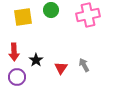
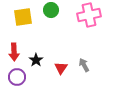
pink cross: moved 1 px right
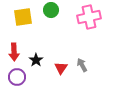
pink cross: moved 2 px down
gray arrow: moved 2 px left
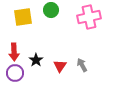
red triangle: moved 1 px left, 2 px up
purple circle: moved 2 px left, 4 px up
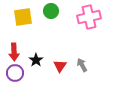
green circle: moved 1 px down
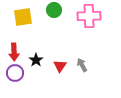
green circle: moved 3 px right, 1 px up
pink cross: moved 1 px up; rotated 10 degrees clockwise
